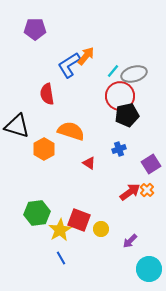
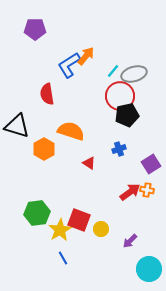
orange cross: rotated 32 degrees counterclockwise
blue line: moved 2 px right
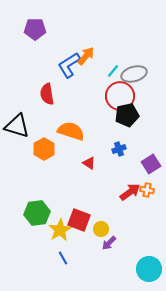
purple arrow: moved 21 px left, 2 px down
